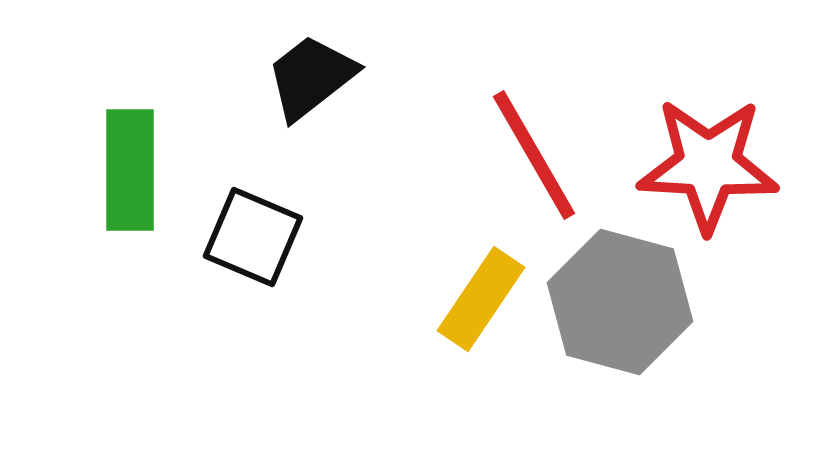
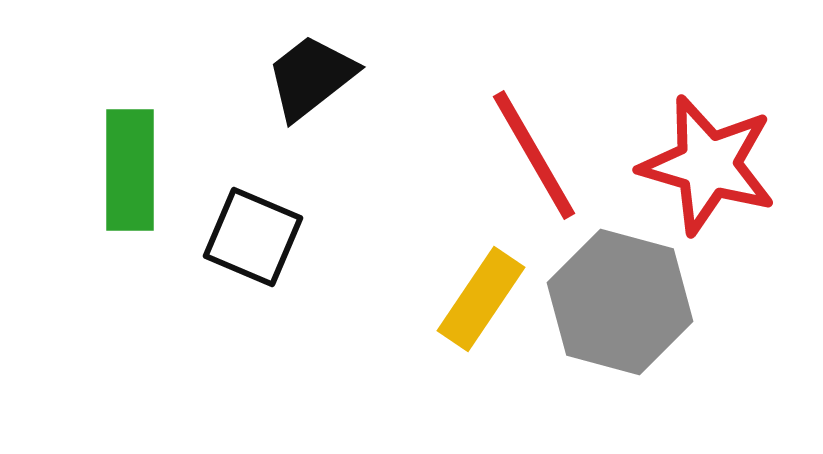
red star: rotated 13 degrees clockwise
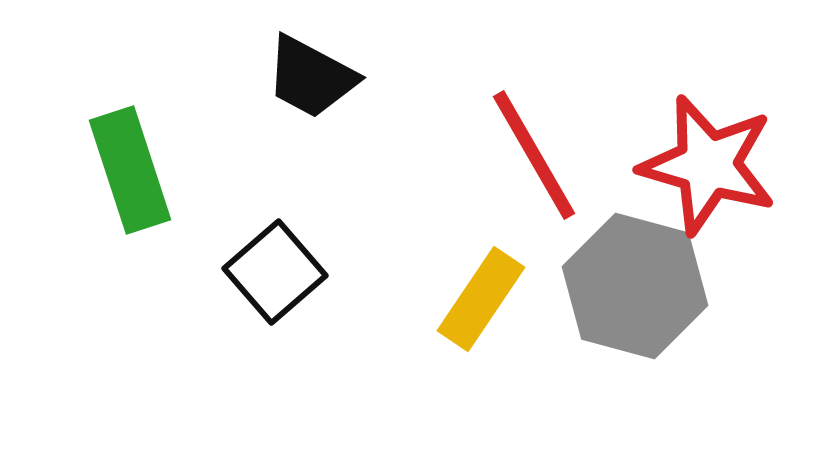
black trapezoid: rotated 114 degrees counterclockwise
green rectangle: rotated 18 degrees counterclockwise
black square: moved 22 px right, 35 px down; rotated 26 degrees clockwise
gray hexagon: moved 15 px right, 16 px up
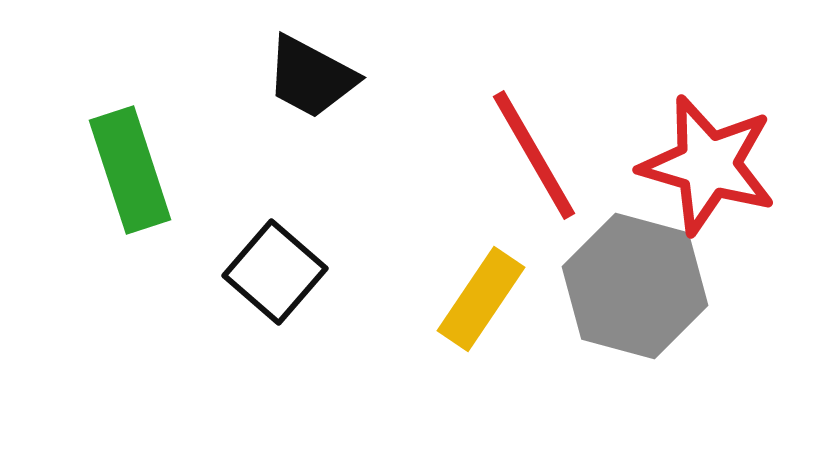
black square: rotated 8 degrees counterclockwise
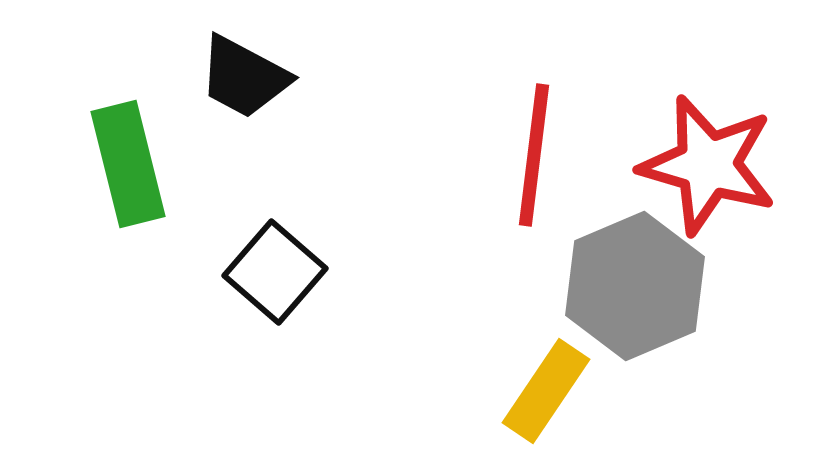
black trapezoid: moved 67 px left
red line: rotated 37 degrees clockwise
green rectangle: moved 2 px left, 6 px up; rotated 4 degrees clockwise
gray hexagon: rotated 22 degrees clockwise
yellow rectangle: moved 65 px right, 92 px down
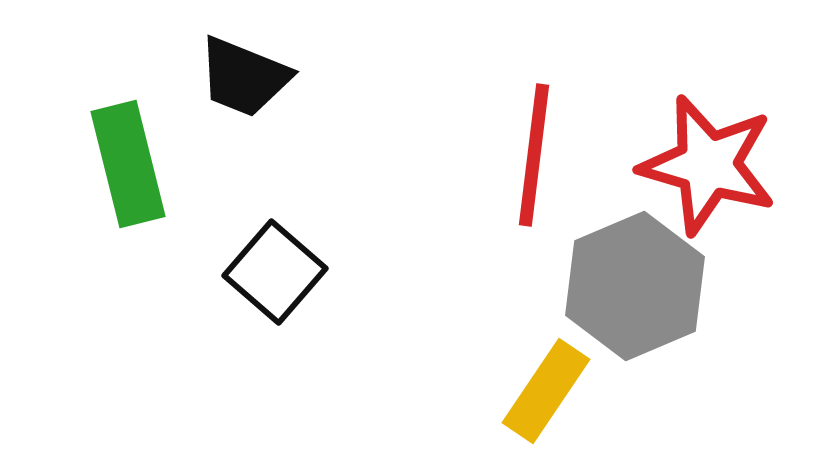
black trapezoid: rotated 6 degrees counterclockwise
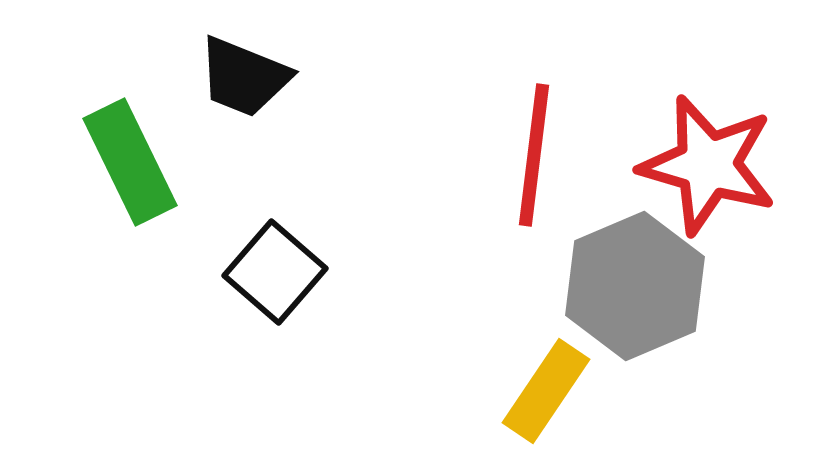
green rectangle: moved 2 px right, 2 px up; rotated 12 degrees counterclockwise
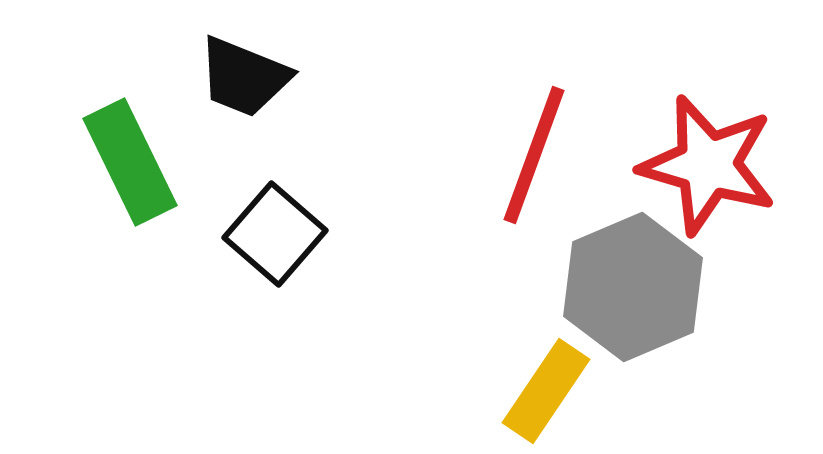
red line: rotated 13 degrees clockwise
black square: moved 38 px up
gray hexagon: moved 2 px left, 1 px down
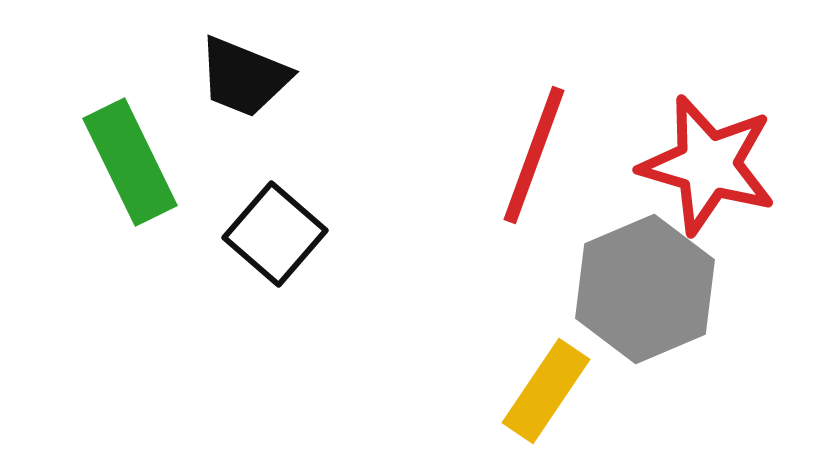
gray hexagon: moved 12 px right, 2 px down
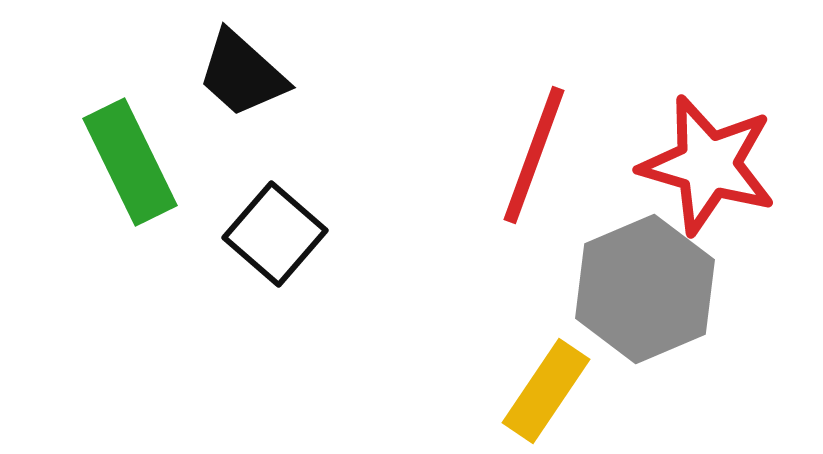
black trapezoid: moved 2 px left, 3 px up; rotated 20 degrees clockwise
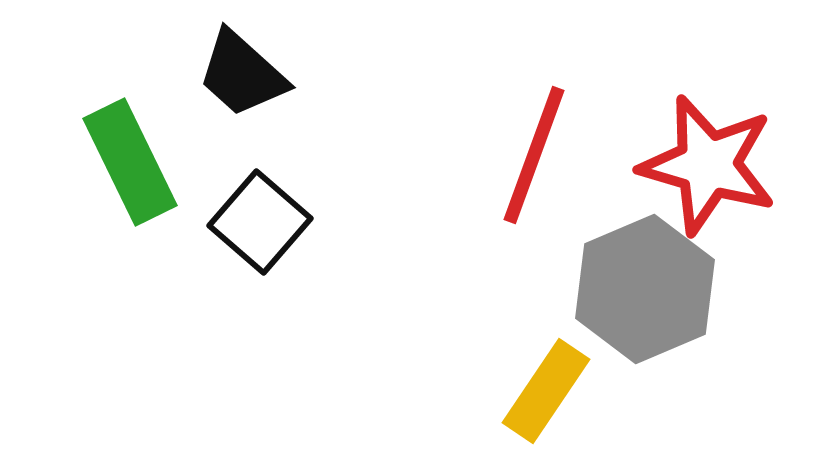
black square: moved 15 px left, 12 px up
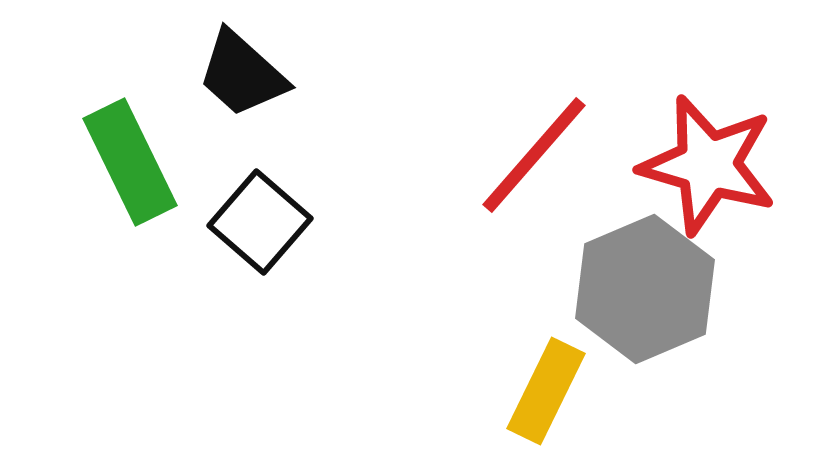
red line: rotated 21 degrees clockwise
yellow rectangle: rotated 8 degrees counterclockwise
